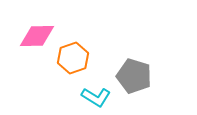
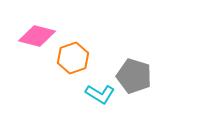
pink diamond: rotated 15 degrees clockwise
cyan L-shape: moved 4 px right, 3 px up
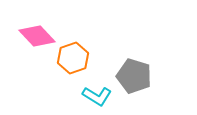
pink diamond: rotated 33 degrees clockwise
cyan L-shape: moved 3 px left, 2 px down
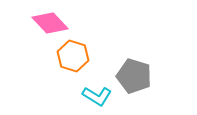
pink diamond: moved 13 px right, 13 px up
orange hexagon: moved 2 px up; rotated 24 degrees counterclockwise
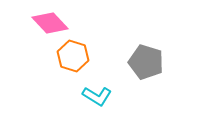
gray pentagon: moved 12 px right, 14 px up
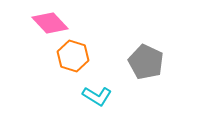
gray pentagon: rotated 8 degrees clockwise
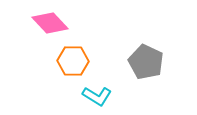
orange hexagon: moved 5 px down; rotated 16 degrees counterclockwise
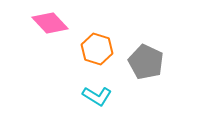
orange hexagon: moved 24 px right, 12 px up; rotated 16 degrees clockwise
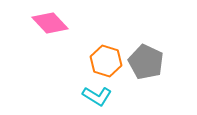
orange hexagon: moved 9 px right, 12 px down
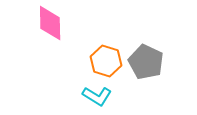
pink diamond: rotated 42 degrees clockwise
